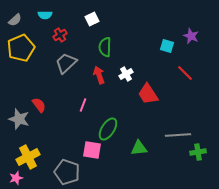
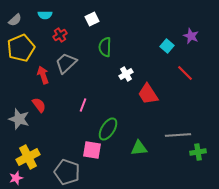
cyan square: rotated 24 degrees clockwise
red arrow: moved 56 px left
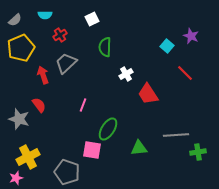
gray line: moved 2 px left
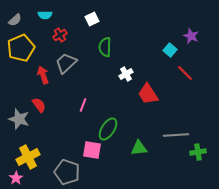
cyan square: moved 3 px right, 4 px down
pink star: rotated 16 degrees counterclockwise
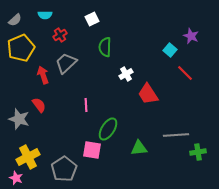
pink line: moved 3 px right; rotated 24 degrees counterclockwise
gray pentagon: moved 3 px left, 3 px up; rotated 20 degrees clockwise
pink star: rotated 16 degrees counterclockwise
